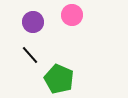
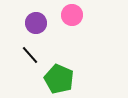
purple circle: moved 3 px right, 1 px down
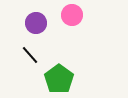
green pentagon: rotated 12 degrees clockwise
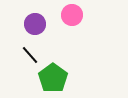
purple circle: moved 1 px left, 1 px down
green pentagon: moved 6 px left, 1 px up
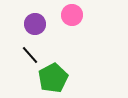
green pentagon: rotated 8 degrees clockwise
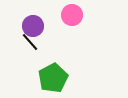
purple circle: moved 2 px left, 2 px down
black line: moved 13 px up
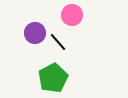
purple circle: moved 2 px right, 7 px down
black line: moved 28 px right
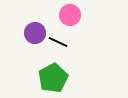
pink circle: moved 2 px left
black line: rotated 24 degrees counterclockwise
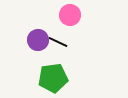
purple circle: moved 3 px right, 7 px down
green pentagon: rotated 20 degrees clockwise
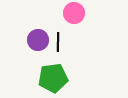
pink circle: moved 4 px right, 2 px up
black line: rotated 66 degrees clockwise
